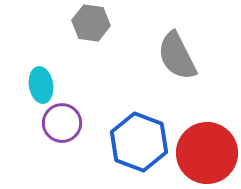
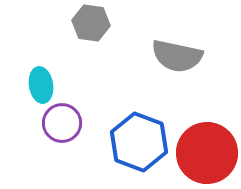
gray semicircle: rotated 51 degrees counterclockwise
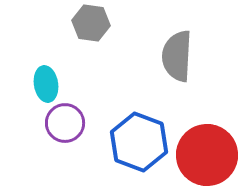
gray semicircle: rotated 81 degrees clockwise
cyan ellipse: moved 5 px right, 1 px up
purple circle: moved 3 px right
red circle: moved 2 px down
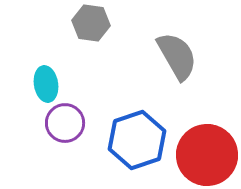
gray semicircle: rotated 147 degrees clockwise
blue hexagon: moved 2 px left, 2 px up; rotated 20 degrees clockwise
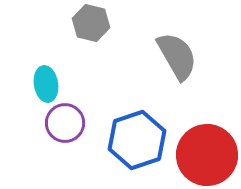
gray hexagon: rotated 6 degrees clockwise
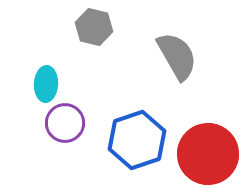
gray hexagon: moved 3 px right, 4 px down
cyan ellipse: rotated 12 degrees clockwise
red circle: moved 1 px right, 1 px up
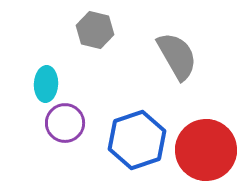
gray hexagon: moved 1 px right, 3 px down
red circle: moved 2 px left, 4 px up
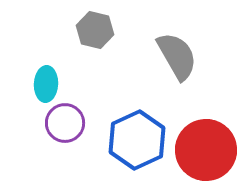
blue hexagon: rotated 6 degrees counterclockwise
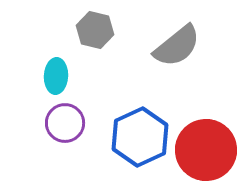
gray semicircle: moved 10 px up; rotated 81 degrees clockwise
cyan ellipse: moved 10 px right, 8 px up
blue hexagon: moved 3 px right, 3 px up
